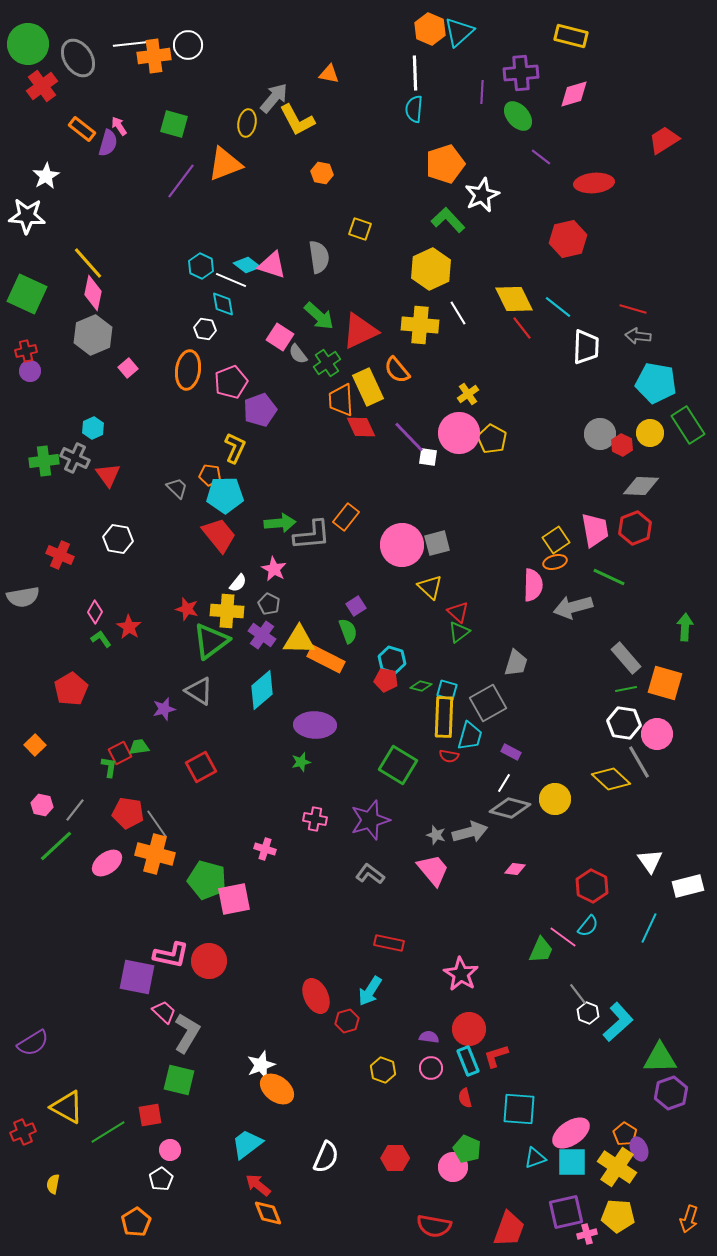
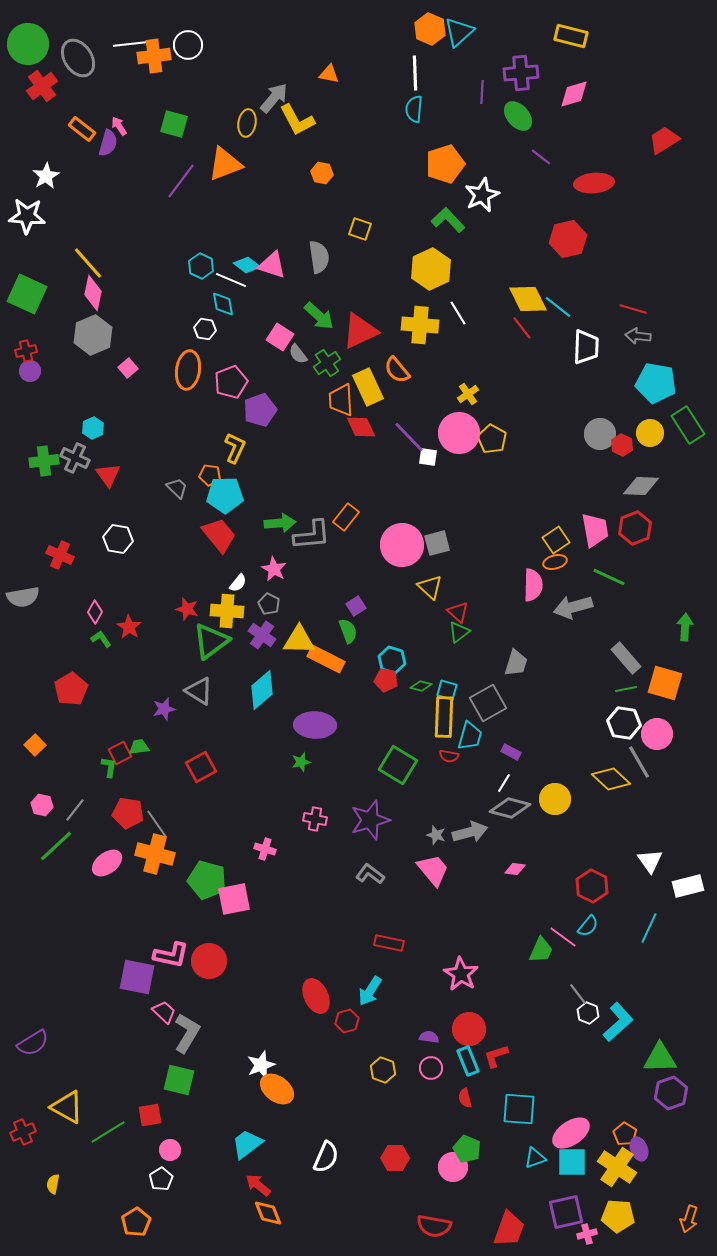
yellow diamond at (514, 299): moved 14 px right
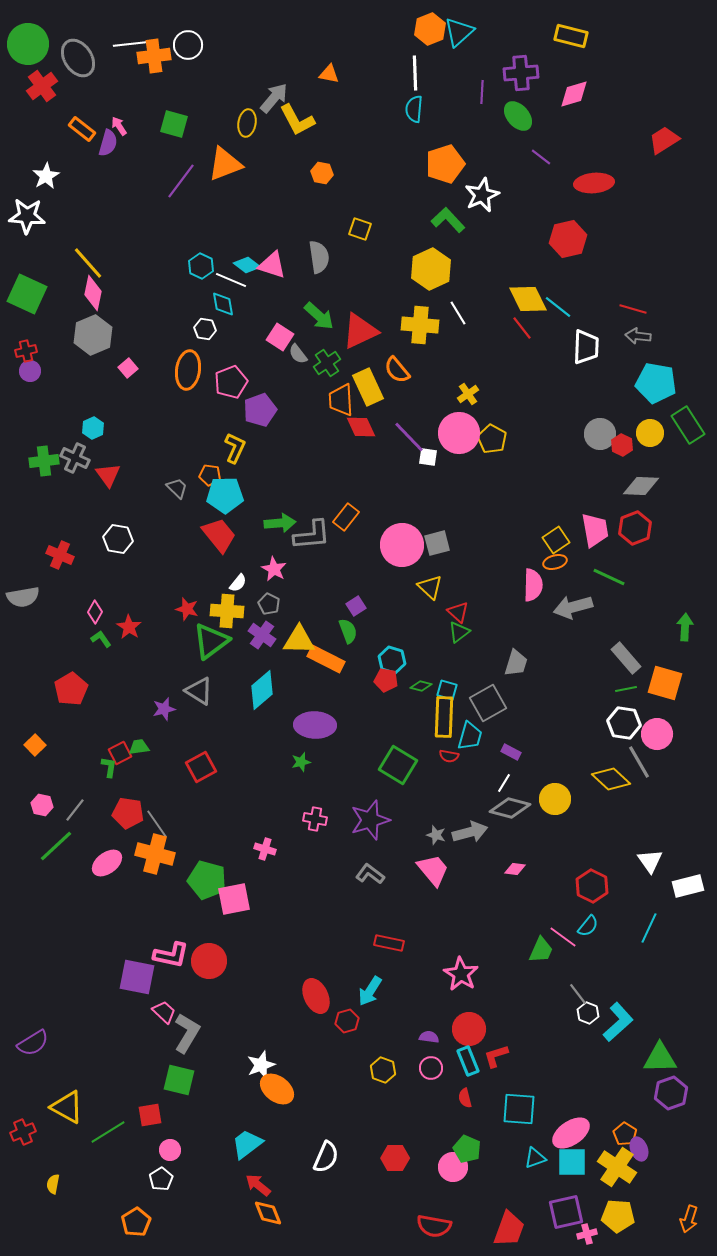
orange hexagon at (430, 29): rotated 16 degrees clockwise
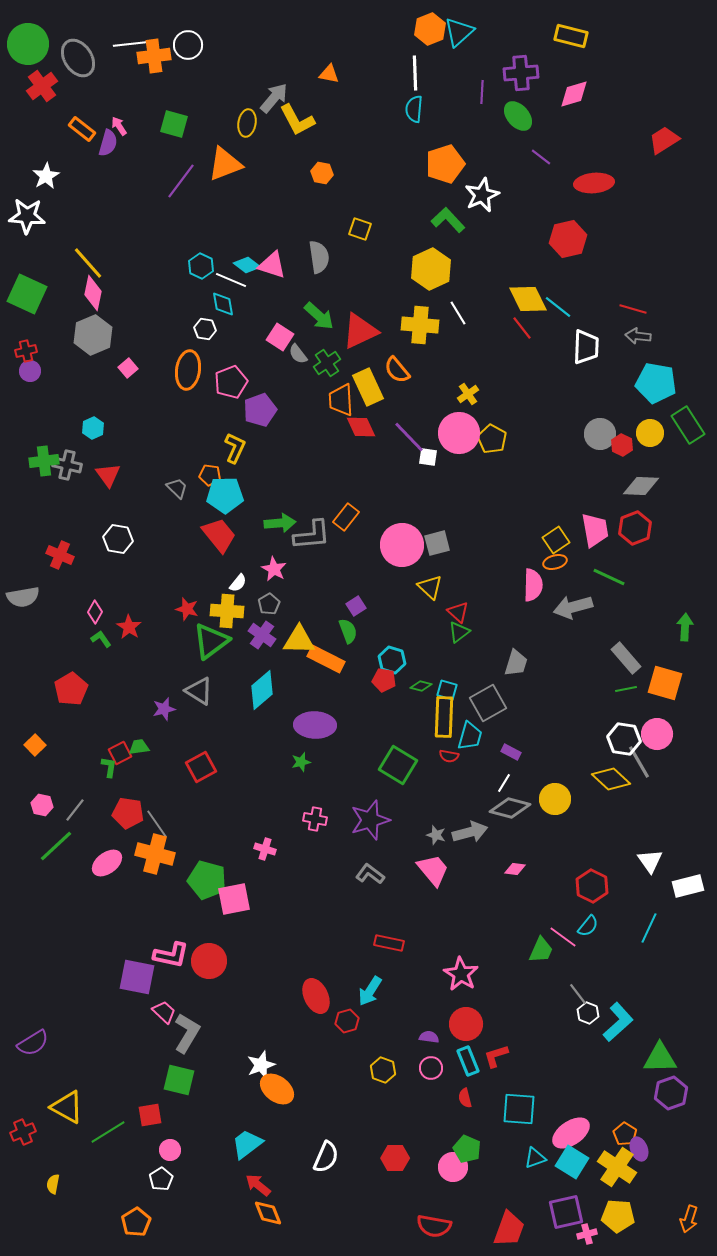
gray cross at (75, 458): moved 8 px left, 7 px down; rotated 12 degrees counterclockwise
gray pentagon at (269, 604): rotated 15 degrees clockwise
red pentagon at (386, 680): moved 2 px left
white hexagon at (624, 723): moved 16 px down
red circle at (469, 1029): moved 3 px left, 5 px up
cyan square at (572, 1162): rotated 32 degrees clockwise
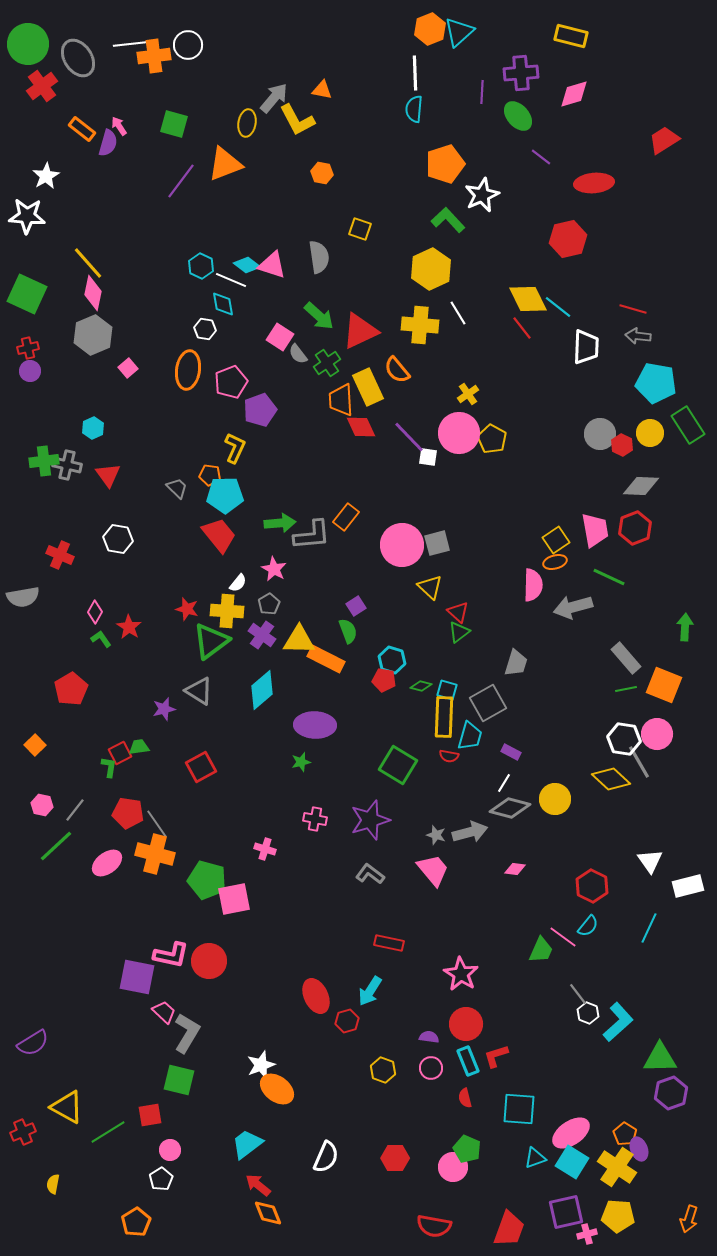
orange triangle at (329, 74): moved 7 px left, 16 px down
red cross at (26, 351): moved 2 px right, 3 px up
orange square at (665, 683): moved 1 px left, 2 px down; rotated 6 degrees clockwise
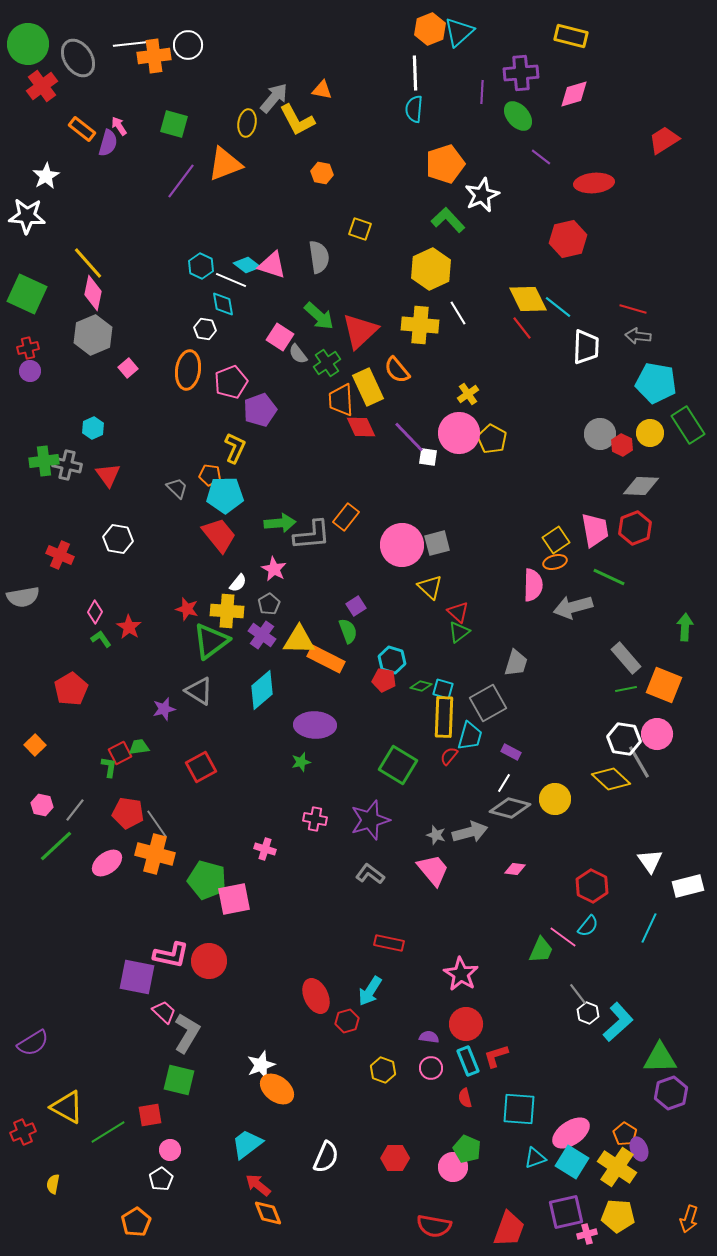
red triangle at (360, 331): rotated 18 degrees counterclockwise
cyan square at (447, 690): moved 4 px left, 1 px up
red semicircle at (449, 756): rotated 120 degrees clockwise
